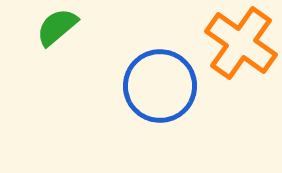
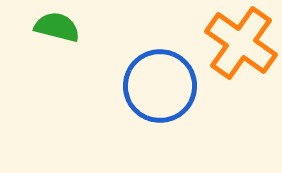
green semicircle: rotated 54 degrees clockwise
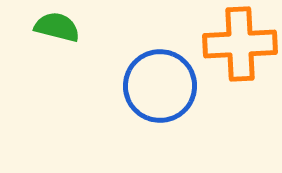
orange cross: moved 1 px left, 1 px down; rotated 38 degrees counterclockwise
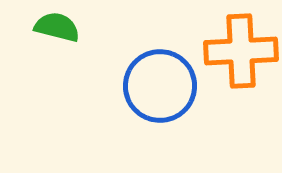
orange cross: moved 1 px right, 7 px down
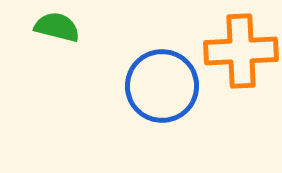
blue circle: moved 2 px right
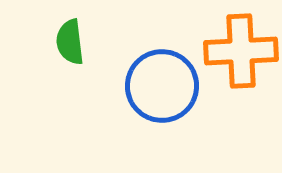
green semicircle: moved 13 px right, 15 px down; rotated 111 degrees counterclockwise
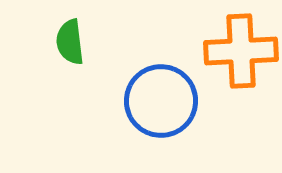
blue circle: moved 1 px left, 15 px down
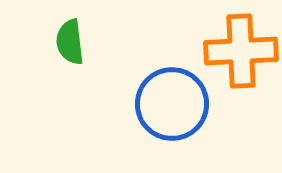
blue circle: moved 11 px right, 3 px down
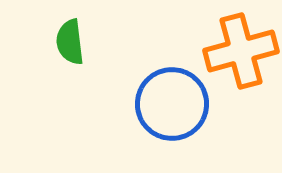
orange cross: rotated 12 degrees counterclockwise
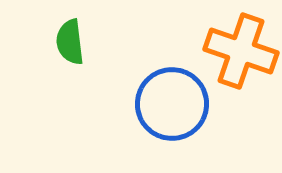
orange cross: rotated 34 degrees clockwise
